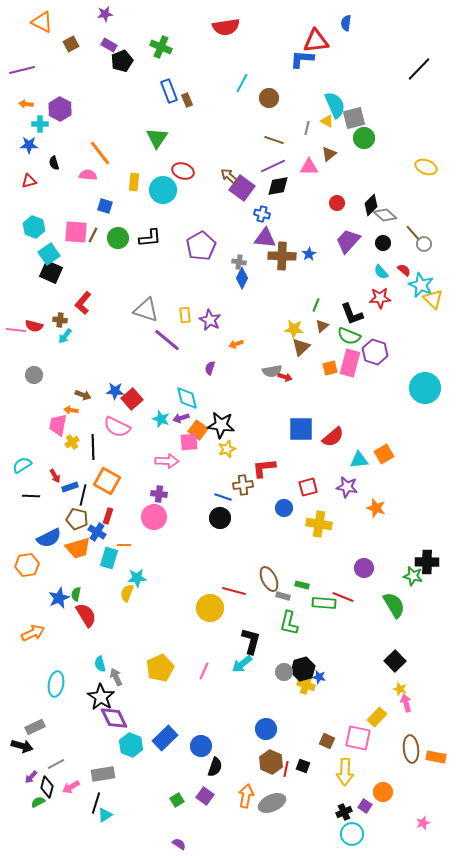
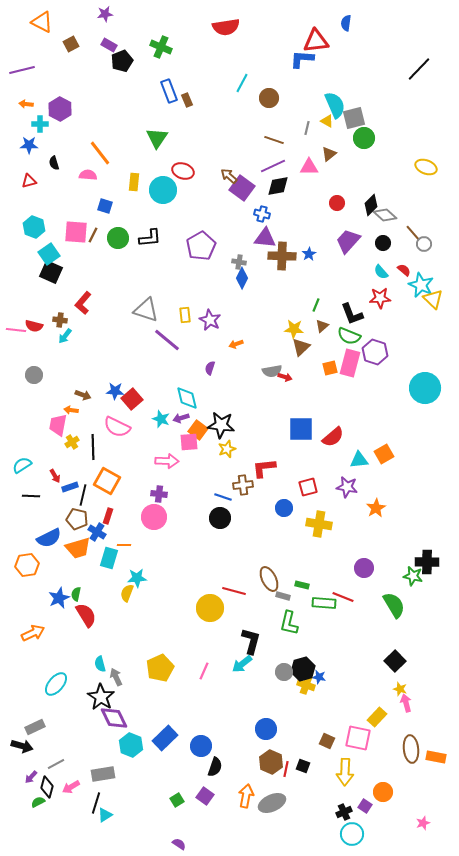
orange star at (376, 508): rotated 24 degrees clockwise
cyan ellipse at (56, 684): rotated 30 degrees clockwise
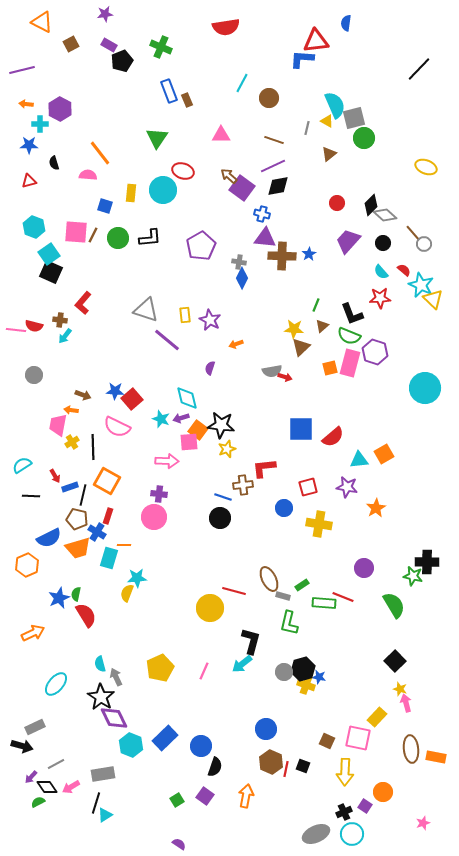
pink triangle at (309, 167): moved 88 px left, 32 px up
yellow rectangle at (134, 182): moved 3 px left, 11 px down
orange hexagon at (27, 565): rotated 15 degrees counterclockwise
green rectangle at (302, 585): rotated 48 degrees counterclockwise
black diamond at (47, 787): rotated 50 degrees counterclockwise
gray ellipse at (272, 803): moved 44 px right, 31 px down
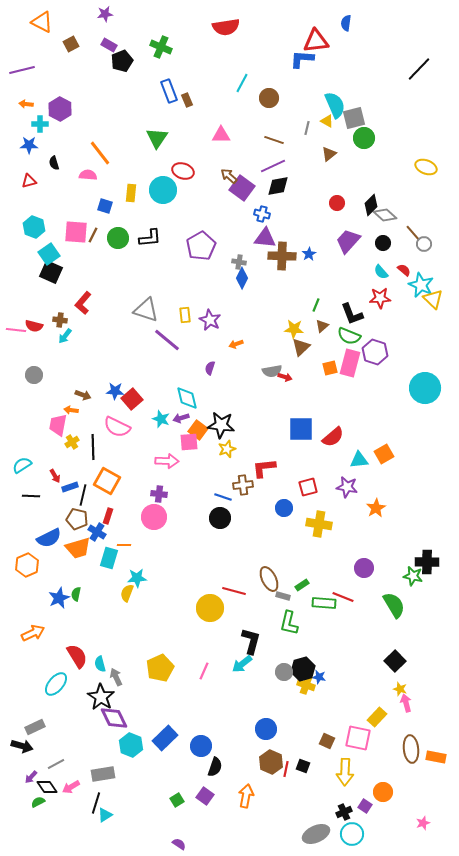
red semicircle at (86, 615): moved 9 px left, 41 px down
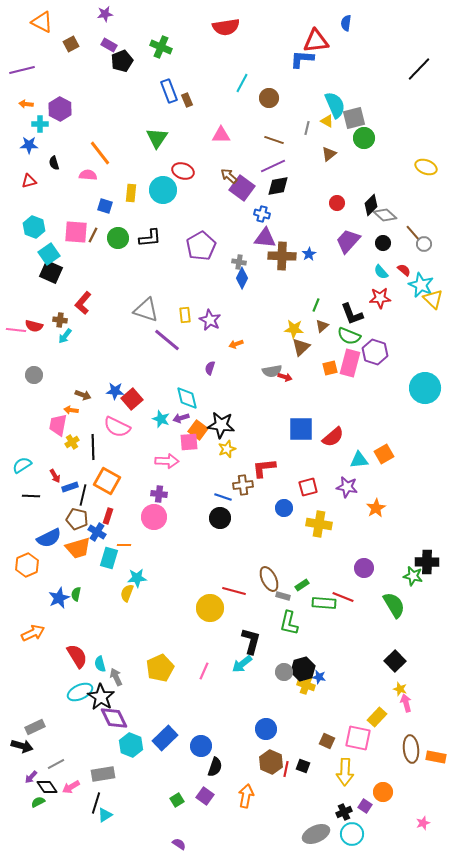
cyan ellipse at (56, 684): moved 24 px right, 8 px down; rotated 25 degrees clockwise
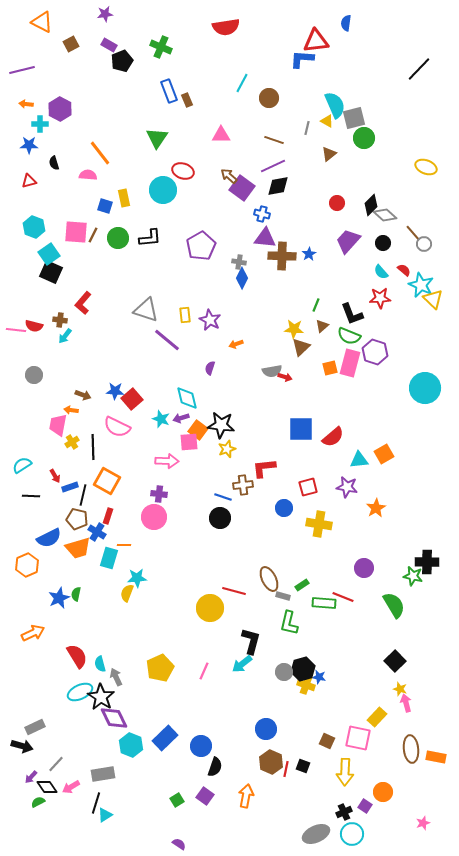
yellow rectangle at (131, 193): moved 7 px left, 5 px down; rotated 18 degrees counterclockwise
gray line at (56, 764): rotated 18 degrees counterclockwise
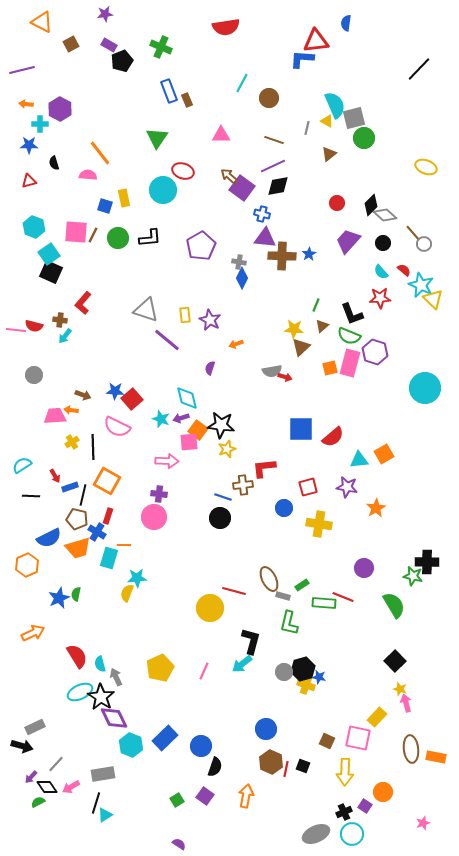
pink trapezoid at (58, 425): moved 3 px left, 9 px up; rotated 75 degrees clockwise
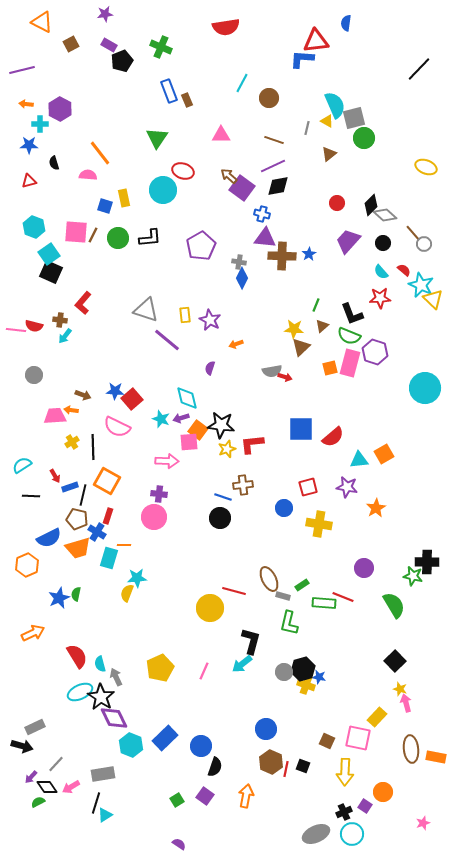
red L-shape at (264, 468): moved 12 px left, 24 px up
